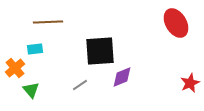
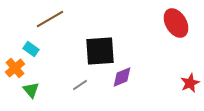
brown line: moved 2 px right, 3 px up; rotated 28 degrees counterclockwise
cyan rectangle: moved 4 px left; rotated 42 degrees clockwise
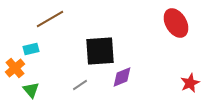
cyan rectangle: rotated 49 degrees counterclockwise
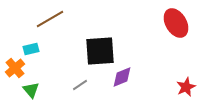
red star: moved 4 px left, 4 px down
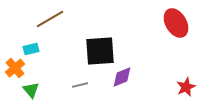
gray line: rotated 21 degrees clockwise
